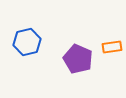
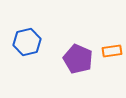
orange rectangle: moved 4 px down
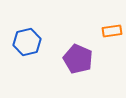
orange rectangle: moved 20 px up
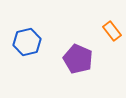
orange rectangle: rotated 60 degrees clockwise
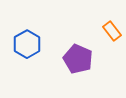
blue hexagon: moved 2 px down; rotated 16 degrees counterclockwise
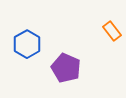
purple pentagon: moved 12 px left, 9 px down
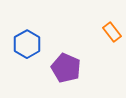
orange rectangle: moved 1 px down
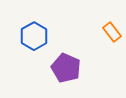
blue hexagon: moved 7 px right, 8 px up
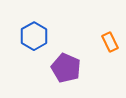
orange rectangle: moved 2 px left, 10 px down; rotated 12 degrees clockwise
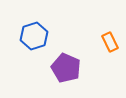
blue hexagon: rotated 12 degrees clockwise
